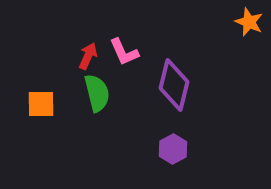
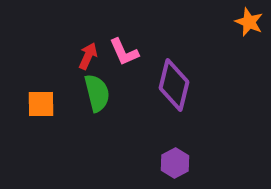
purple hexagon: moved 2 px right, 14 px down
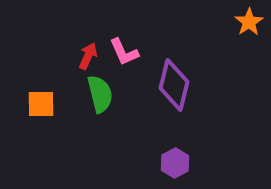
orange star: rotated 16 degrees clockwise
green semicircle: moved 3 px right, 1 px down
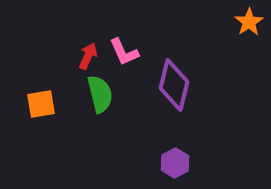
orange square: rotated 8 degrees counterclockwise
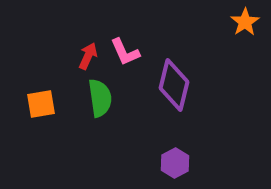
orange star: moved 4 px left
pink L-shape: moved 1 px right
green semicircle: moved 4 px down; rotated 6 degrees clockwise
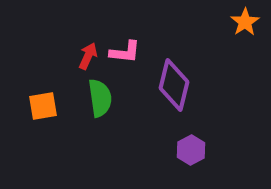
pink L-shape: rotated 60 degrees counterclockwise
orange square: moved 2 px right, 2 px down
purple hexagon: moved 16 px right, 13 px up
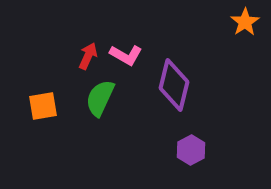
pink L-shape: moved 1 px right, 3 px down; rotated 24 degrees clockwise
green semicircle: rotated 147 degrees counterclockwise
